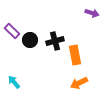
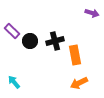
black circle: moved 1 px down
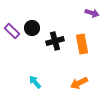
black circle: moved 2 px right, 13 px up
orange rectangle: moved 7 px right, 11 px up
cyan arrow: moved 21 px right
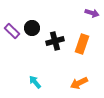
orange rectangle: rotated 30 degrees clockwise
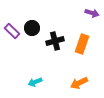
cyan arrow: rotated 72 degrees counterclockwise
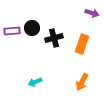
purple rectangle: rotated 49 degrees counterclockwise
black cross: moved 1 px left, 3 px up
orange arrow: moved 3 px right, 1 px up; rotated 36 degrees counterclockwise
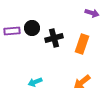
orange arrow: rotated 24 degrees clockwise
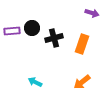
cyan arrow: rotated 48 degrees clockwise
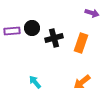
orange rectangle: moved 1 px left, 1 px up
cyan arrow: rotated 24 degrees clockwise
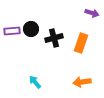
black circle: moved 1 px left, 1 px down
orange arrow: rotated 30 degrees clockwise
